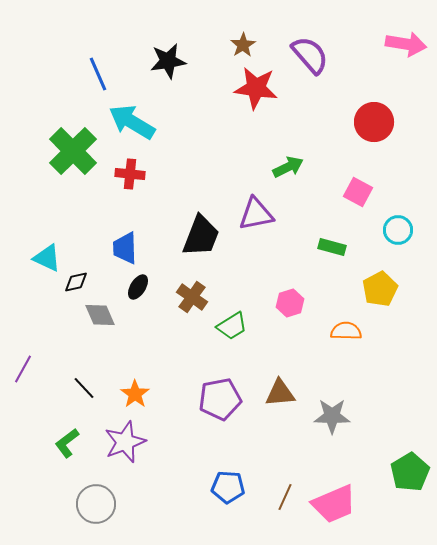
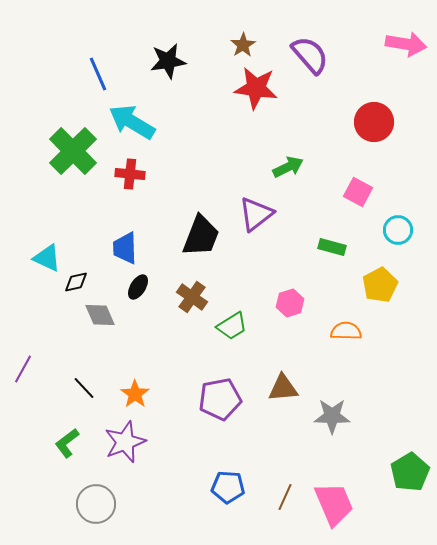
purple triangle: rotated 27 degrees counterclockwise
yellow pentagon: moved 4 px up
brown triangle: moved 3 px right, 5 px up
pink trapezoid: rotated 90 degrees counterclockwise
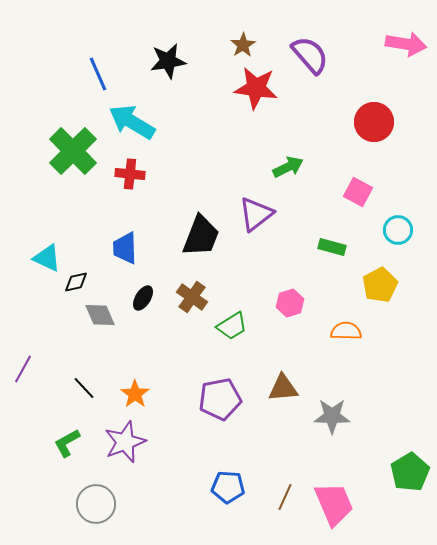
black ellipse: moved 5 px right, 11 px down
green L-shape: rotated 8 degrees clockwise
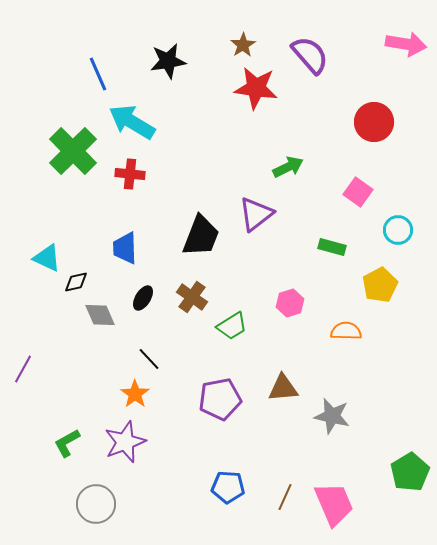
pink square: rotated 8 degrees clockwise
black line: moved 65 px right, 29 px up
gray star: rotated 12 degrees clockwise
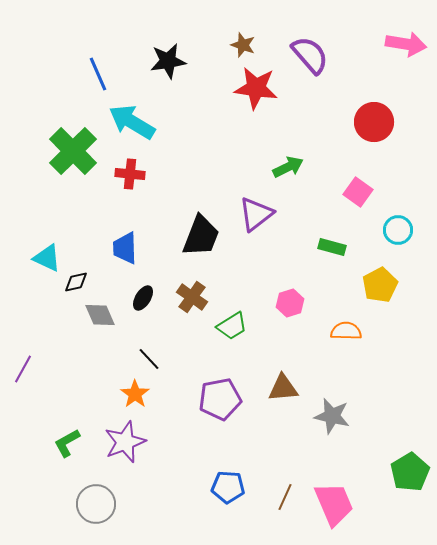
brown star: rotated 20 degrees counterclockwise
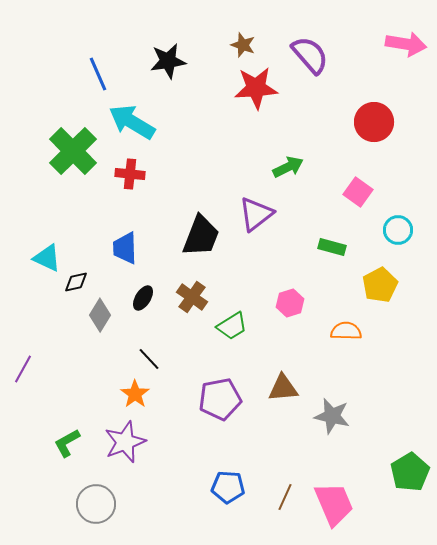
red star: rotated 12 degrees counterclockwise
gray diamond: rotated 56 degrees clockwise
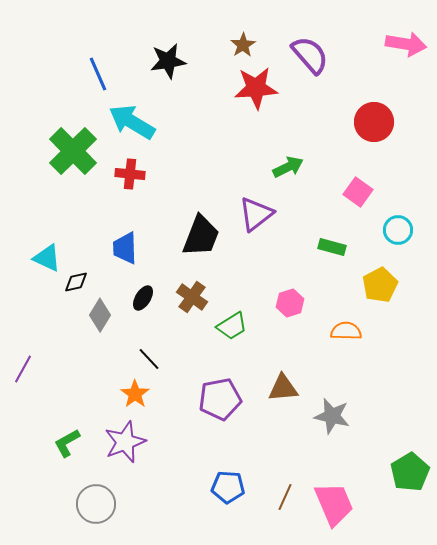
brown star: rotated 20 degrees clockwise
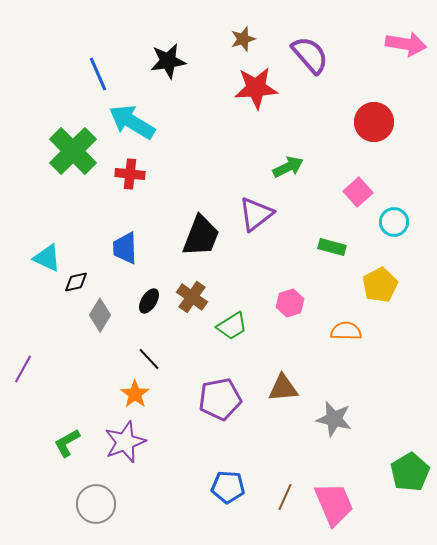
brown star: moved 6 px up; rotated 15 degrees clockwise
pink square: rotated 12 degrees clockwise
cyan circle: moved 4 px left, 8 px up
black ellipse: moved 6 px right, 3 px down
gray star: moved 2 px right, 3 px down
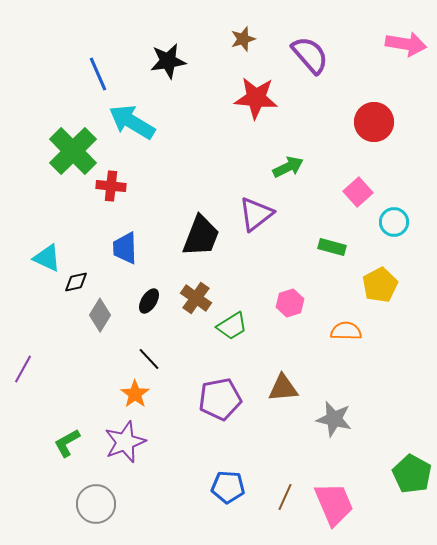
red star: moved 10 px down; rotated 9 degrees clockwise
red cross: moved 19 px left, 12 px down
brown cross: moved 4 px right, 1 px down
green pentagon: moved 2 px right, 2 px down; rotated 12 degrees counterclockwise
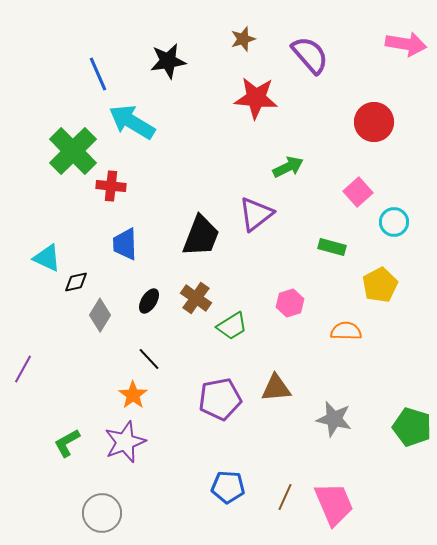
blue trapezoid: moved 4 px up
brown triangle: moved 7 px left
orange star: moved 2 px left, 1 px down
green pentagon: moved 47 px up; rotated 12 degrees counterclockwise
gray circle: moved 6 px right, 9 px down
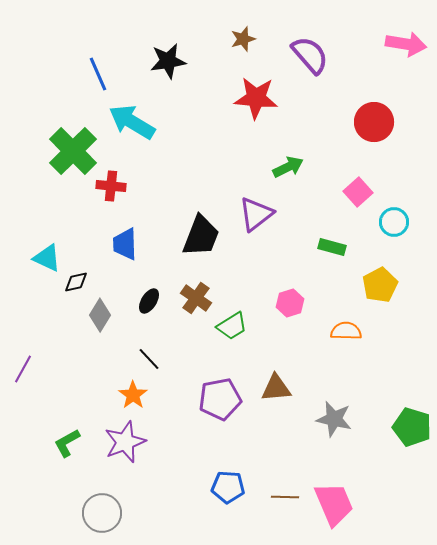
brown line: rotated 68 degrees clockwise
